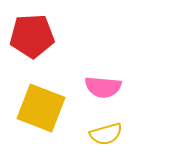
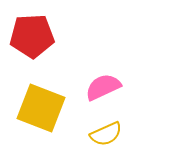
pink semicircle: rotated 150 degrees clockwise
yellow semicircle: rotated 8 degrees counterclockwise
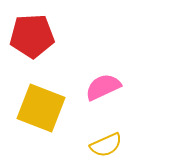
yellow semicircle: moved 11 px down
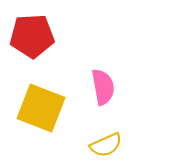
pink semicircle: rotated 105 degrees clockwise
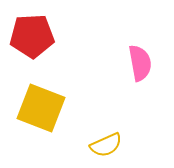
pink semicircle: moved 37 px right, 24 px up
